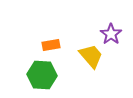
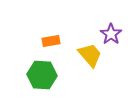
orange rectangle: moved 4 px up
yellow trapezoid: moved 1 px left, 1 px up
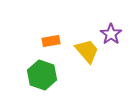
yellow trapezoid: moved 3 px left, 4 px up
green hexagon: rotated 16 degrees clockwise
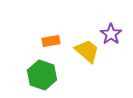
yellow trapezoid: rotated 8 degrees counterclockwise
